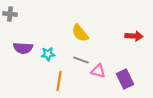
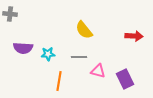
yellow semicircle: moved 4 px right, 3 px up
gray line: moved 2 px left, 3 px up; rotated 21 degrees counterclockwise
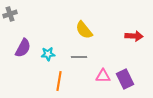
gray cross: rotated 24 degrees counterclockwise
purple semicircle: rotated 66 degrees counterclockwise
pink triangle: moved 5 px right, 5 px down; rotated 14 degrees counterclockwise
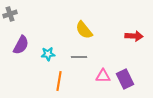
purple semicircle: moved 2 px left, 3 px up
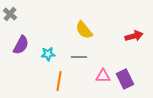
gray cross: rotated 32 degrees counterclockwise
red arrow: rotated 18 degrees counterclockwise
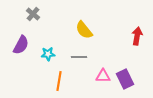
gray cross: moved 23 px right
red arrow: moved 3 px right; rotated 66 degrees counterclockwise
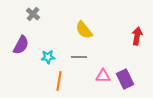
cyan star: moved 3 px down
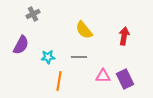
gray cross: rotated 24 degrees clockwise
red arrow: moved 13 px left
